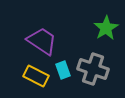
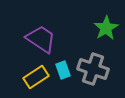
purple trapezoid: moved 1 px left, 2 px up
yellow rectangle: moved 1 px down; rotated 60 degrees counterclockwise
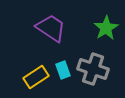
purple trapezoid: moved 10 px right, 11 px up
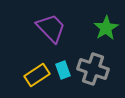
purple trapezoid: rotated 12 degrees clockwise
yellow rectangle: moved 1 px right, 2 px up
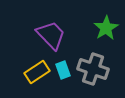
purple trapezoid: moved 7 px down
yellow rectangle: moved 3 px up
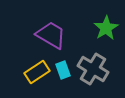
purple trapezoid: rotated 16 degrees counterclockwise
gray cross: rotated 12 degrees clockwise
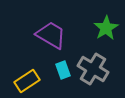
yellow rectangle: moved 10 px left, 9 px down
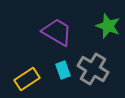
green star: moved 2 px right, 2 px up; rotated 20 degrees counterclockwise
purple trapezoid: moved 6 px right, 3 px up
yellow rectangle: moved 2 px up
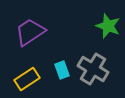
purple trapezoid: moved 27 px left; rotated 64 degrees counterclockwise
cyan rectangle: moved 1 px left
